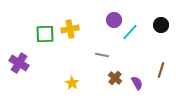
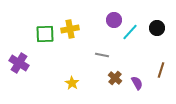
black circle: moved 4 px left, 3 px down
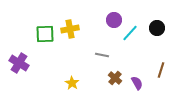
cyan line: moved 1 px down
